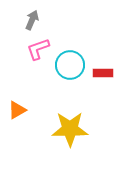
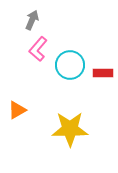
pink L-shape: rotated 30 degrees counterclockwise
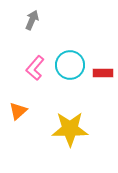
pink L-shape: moved 3 px left, 19 px down
orange triangle: moved 1 px right, 1 px down; rotated 12 degrees counterclockwise
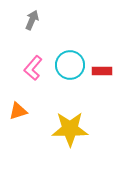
pink L-shape: moved 2 px left
red rectangle: moved 1 px left, 2 px up
orange triangle: rotated 24 degrees clockwise
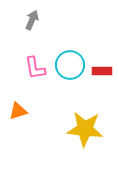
pink L-shape: moved 2 px right; rotated 50 degrees counterclockwise
yellow star: moved 15 px right; rotated 6 degrees clockwise
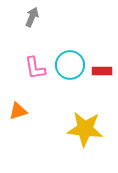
gray arrow: moved 3 px up
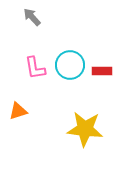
gray arrow: rotated 66 degrees counterclockwise
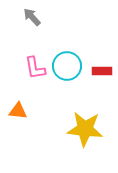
cyan circle: moved 3 px left, 1 px down
orange triangle: rotated 24 degrees clockwise
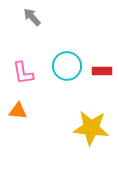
pink L-shape: moved 12 px left, 5 px down
yellow star: moved 6 px right, 1 px up
